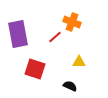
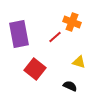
purple rectangle: moved 1 px right
yellow triangle: rotated 16 degrees clockwise
red square: rotated 20 degrees clockwise
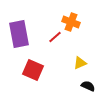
orange cross: moved 1 px left
yellow triangle: moved 1 px right, 1 px down; rotated 40 degrees counterclockwise
red square: moved 2 px left, 1 px down; rotated 15 degrees counterclockwise
black semicircle: moved 18 px right
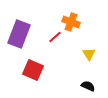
purple rectangle: rotated 32 degrees clockwise
yellow triangle: moved 9 px right, 9 px up; rotated 40 degrees counterclockwise
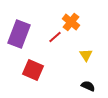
orange cross: rotated 18 degrees clockwise
yellow triangle: moved 3 px left, 1 px down
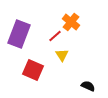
red line: moved 1 px up
yellow triangle: moved 24 px left
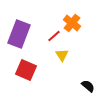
orange cross: moved 1 px right, 1 px down
red line: moved 1 px left
red square: moved 7 px left
black semicircle: rotated 16 degrees clockwise
